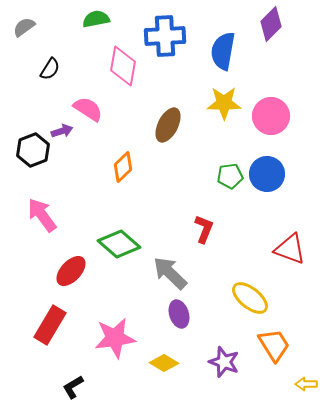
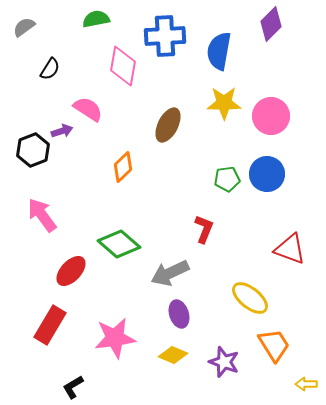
blue semicircle: moved 4 px left
green pentagon: moved 3 px left, 3 px down
gray arrow: rotated 69 degrees counterclockwise
yellow diamond: moved 9 px right, 8 px up; rotated 8 degrees counterclockwise
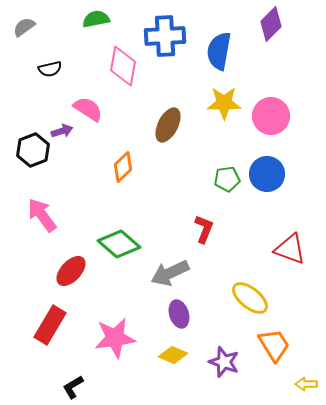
black semicircle: rotated 45 degrees clockwise
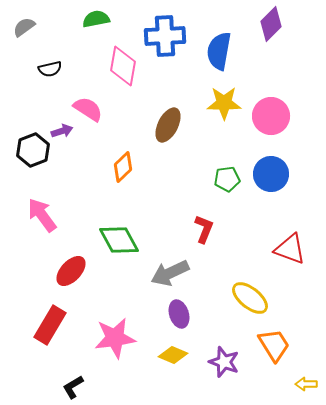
blue circle: moved 4 px right
green diamond: moved 4 px up; rotated 21 degrees clockwise
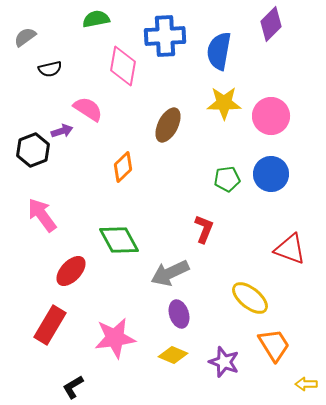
gray semicircle: moved 1 px right, 10 px down
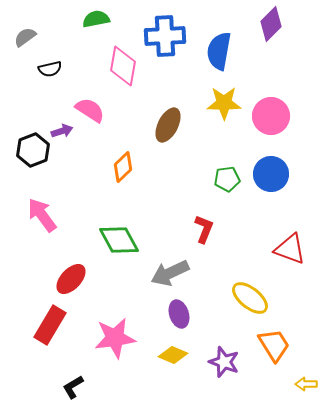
pink semicircle: moved 2 px right, 1 px down
red ellipse: moved 8 px down
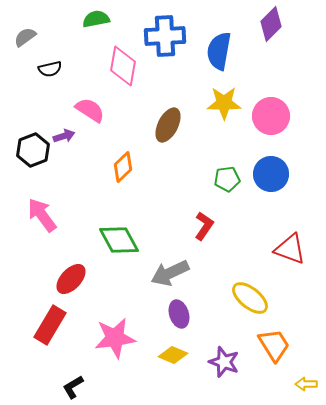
purple arrow: moved 2 px right, 5 px down
red L-shape: moved 3 px up; rotated 12 degrees clockwise
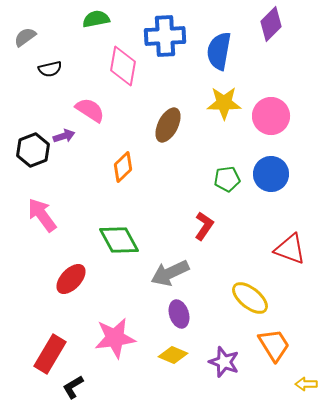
red rectangle: moved 29 px down
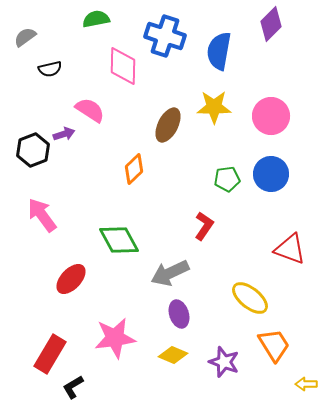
blue cross: rotated 21 degrees clockwise
pink diamond: rotated 9 degrees counterclockwise
yellow star: moved 10 px left, 4 px down
purple arrow: moved 2 px up
orange diamond: moved 11 px right, 2 px down
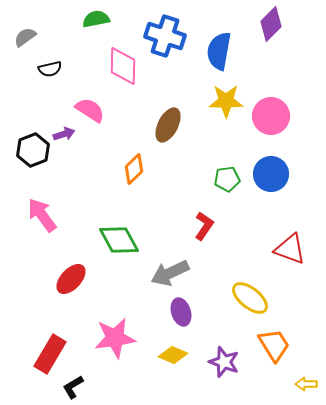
yellow star: moved 12 px right, 6 px up
purple ellipse: moved 2 px right, 2 px up
